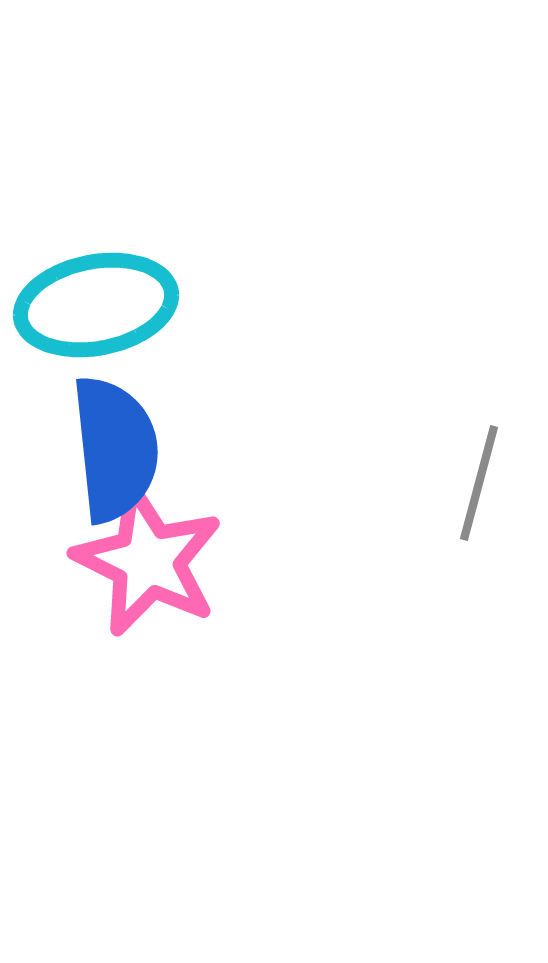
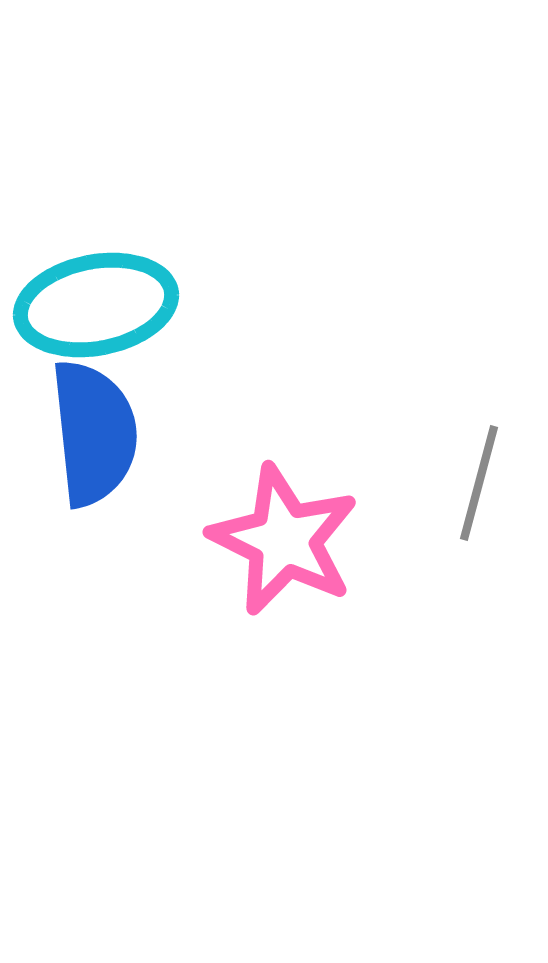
blue semicircle: moved 21 px left, 16 px up
pink star: moved 136 px right, 21 px up
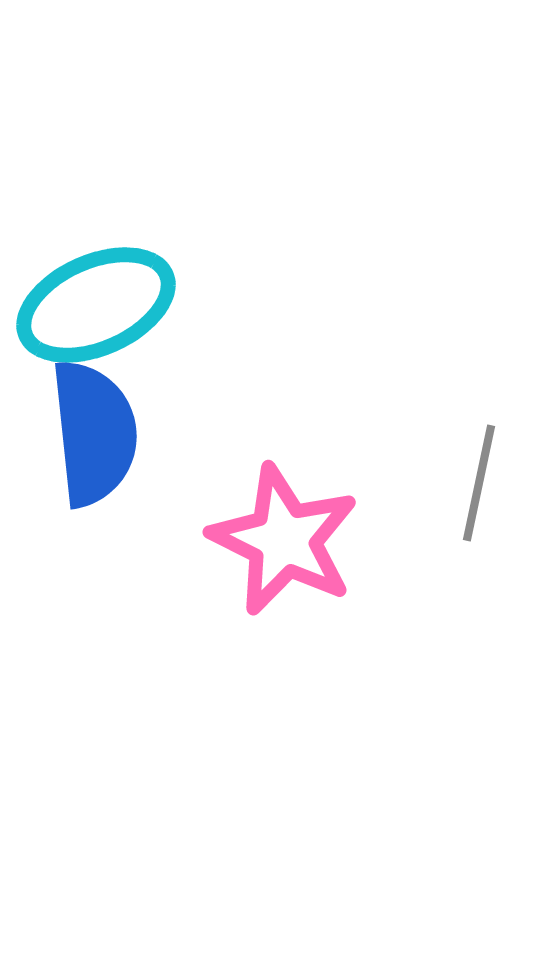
cyan ellipse: rotated 13 degrees counterclockwise
gray line: rotated 3 degrees counterclockwise
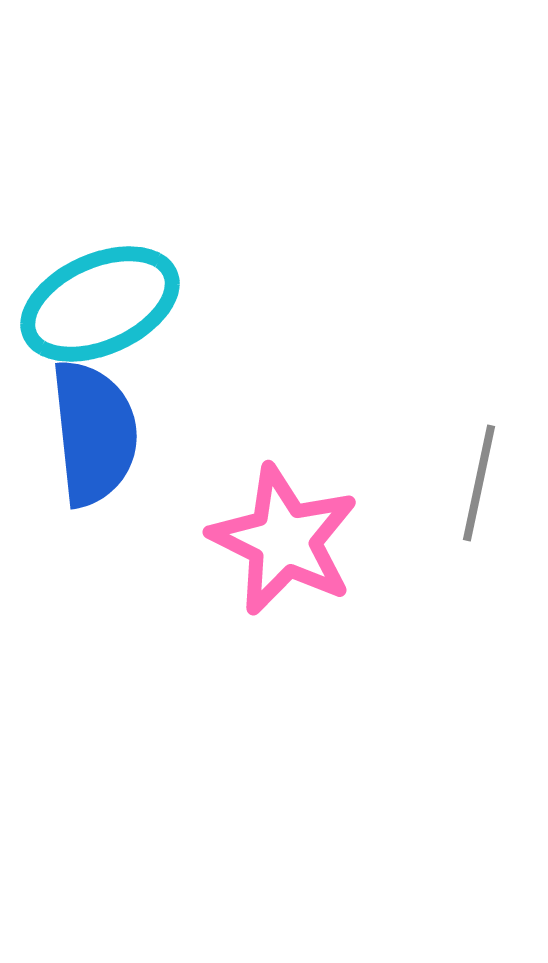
cyan ellipse: moved 4 px right, 1 px up
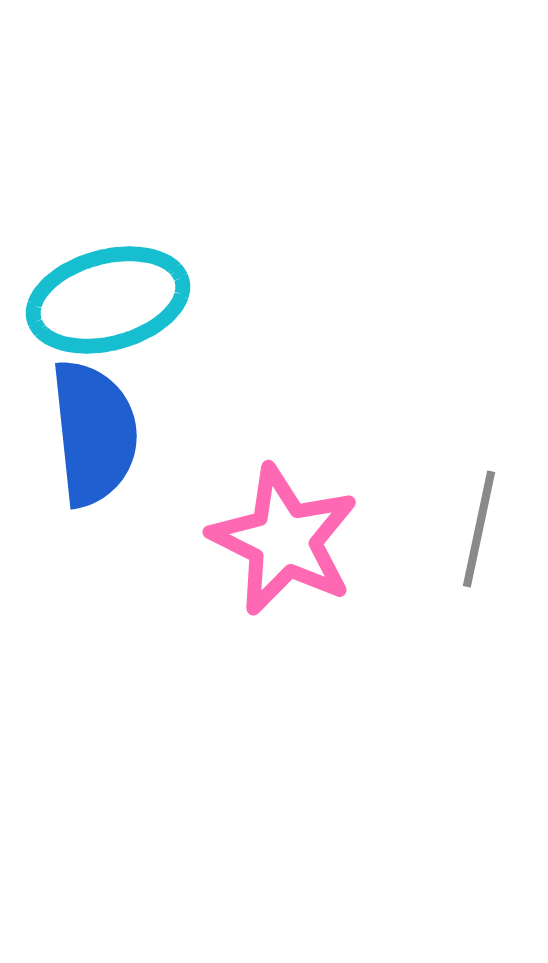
cyan ellipse: moved 8 px right, 4 px up; rotated 9 degrees clockwise
gray line: moved 46 px down
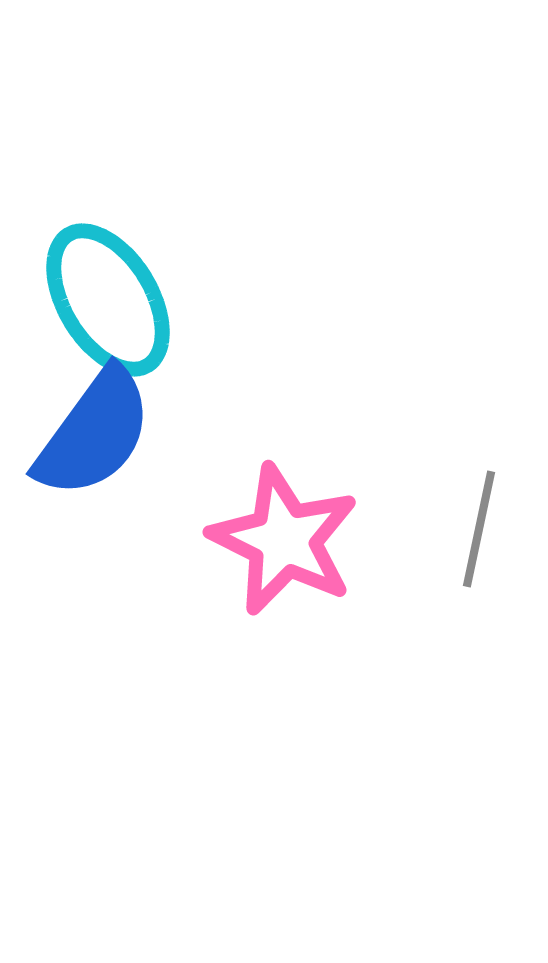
cyan ellipse: rotated 74 degrees clockwise
blue semicircle: rotated 42 degrees clockwise
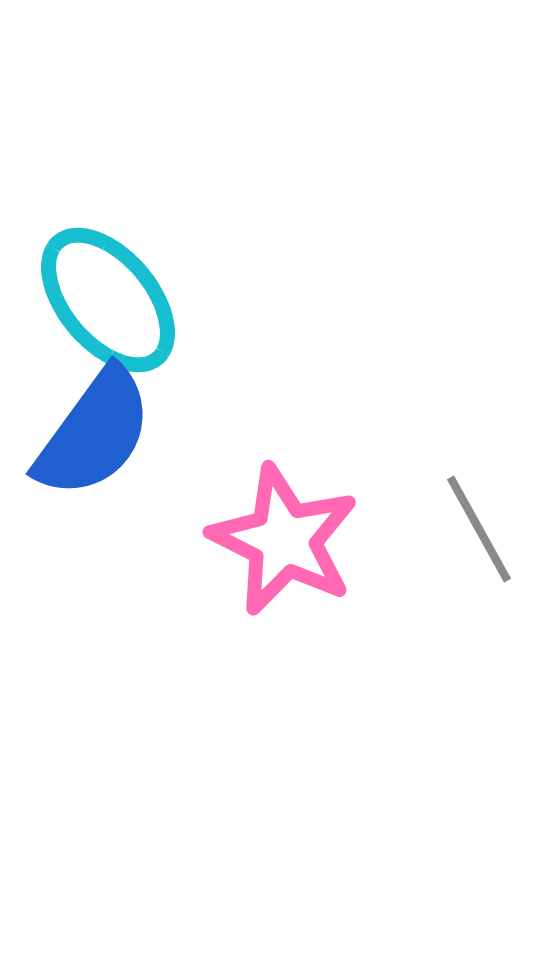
cyan ellipse: rotated 9 degrees counterclockwise
gray line: rotated 41 degrees counterclockwise
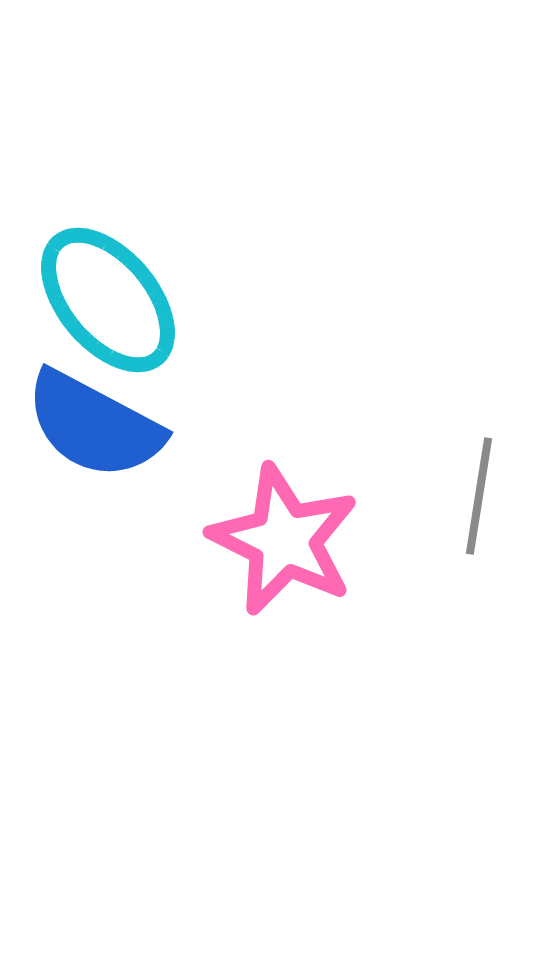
blue semicircle: moved 8 px up; rotated 82 degrees clockwise
gray line: moved 33 px up; rotated 38 degrees clockwise
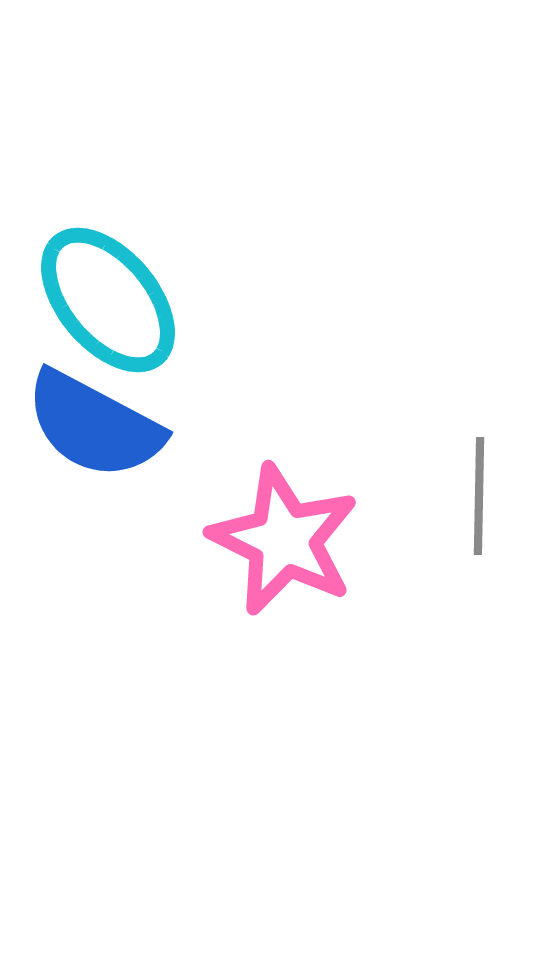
gray line: rotated 8 degrees counterclockwise
